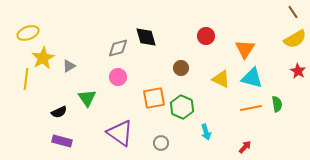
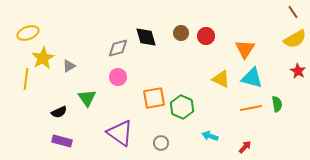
brown circle: moved 35 px up
cyan arrow: moved 4 px right, 4 px down; rotated 126 degrees clockwise
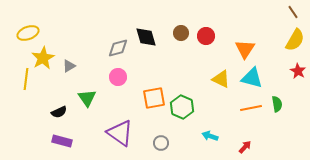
yellow semicircle: moved 1 px down; rotated 30 degrees counterclockwise
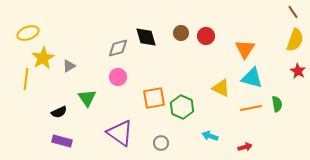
yellow semicircle: rotated 10 degrees counterclockwise
yellow triangle: moved 9 px down
red arrow: rotated 32 degrees clockwise
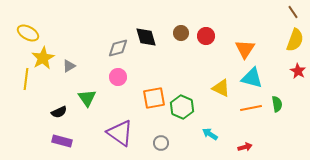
yellow ellipse: rotated 50 degrees clockwise
cyan arrow: moved 2 px up; rotated 14 degrees clockwise
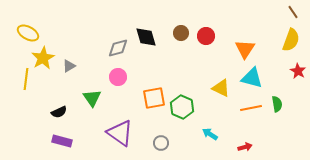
yellow semicircle: moved 4 px left
green triangle: moved 5 px right
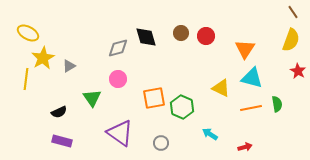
pink circle: moved 2 px down
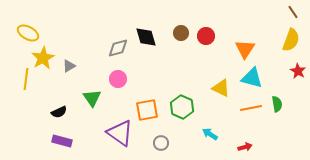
orange square: moved 7 px left, 12 px down
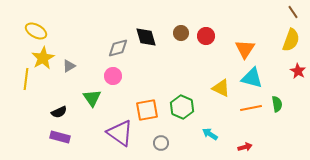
yellow ellipse: moved 8 px right, 2 px up
pink circle: moved 5 px left, 3 px up
purple rectangle: moved 2 px left, 4 px up
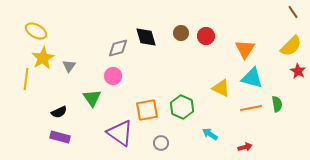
yellow semicircle: moved 6 px down; rotated 25 degrees clockwise
gray triangle: rotated 24 degrees counterclockwise
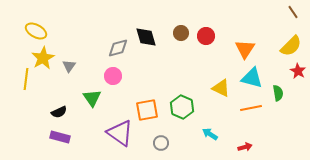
green semicircle: moved 1 px right, 11 px up
